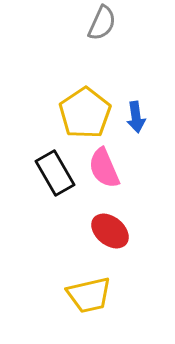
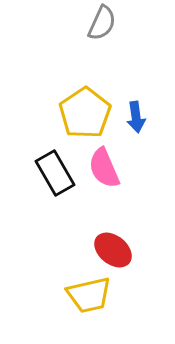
red ellipse: moved 3 px right, 19 px down
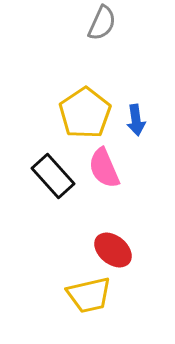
blue arrow: moved 3 px down
black rectangle: moved 2 px left, 3 px down; rotated 12 degrees counterclockwise
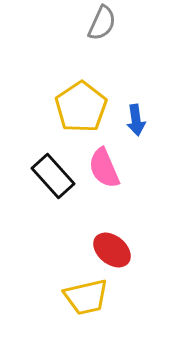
yellow pentagon: moved 4 px left, 6 px up
red ellipse: moved 1 px left
yellow trapezoid: moved 3 px left, 2 px down
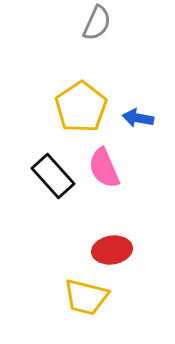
gray semicircle: moved 5 px left
blue arrow: moved 2 px right, 2 px up; rotated 108 degrees clockwise
red ellipse: rotated 48 degrees counterclockwise
yellow trapezoid: rotated 27 degrees clockwise
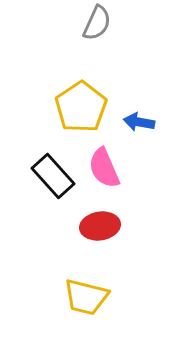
blue arrow: moved 1 px right, 4 px down
red ellipse: moved 12 px left, 24 px up
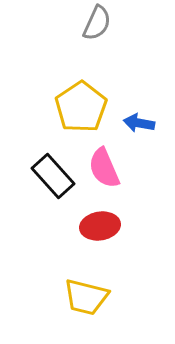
blue arrow: moved 1 px down
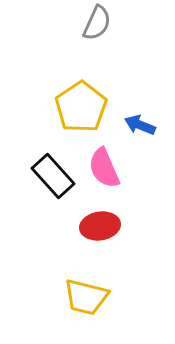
blue arrow: moved 1 px right, 2 px down; rotated 12 degrees clockwise
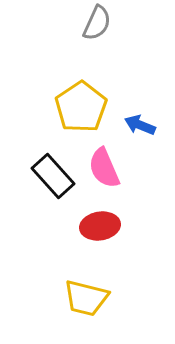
yellow trapezoid: moved 1 px down
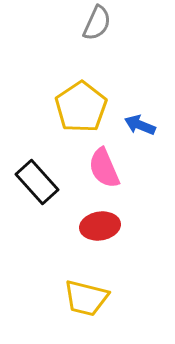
black rectangle: moved 16 px left, 6 px down
